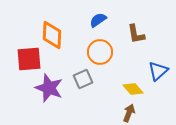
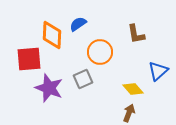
blue semicircle: moved 20 px left, 4 px down
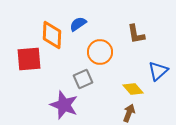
purple star: moved 15 px right, 17 px down
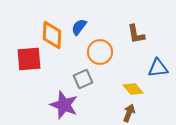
blue semicircle: moved 1 px right, 3 px down; rotated 18 degrees counterclockwise
blue triangle: moved 3 px up; rotated 35 degrees clockwise
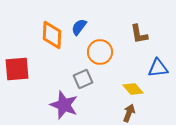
brown L-shape: moved 3 px right
red square: moved 12 px left, 10 px down
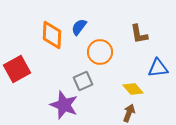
red square: rotated 24 degrees counterclockwise
gray square: moved 2 px down
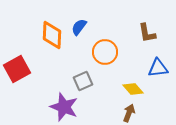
brown L-shape: moved 8 px right, 1 px up
orange circle: moved 5 px right
purple star: moved 2 px down
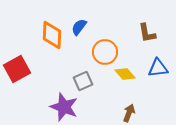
yellow diamond: moved 8 px left, 15 px up
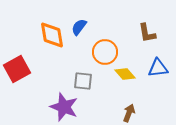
orange diamond: rotated 12 degrees counterclockwise
gray square: rotated 30 degrees clockwise
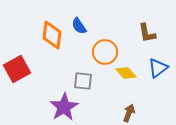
blue semicircle: moved 1 px up; rotated 72 degrees counterclockwise
orange diamond: rotated 16 degrees clockwise
blue triangle: rotated 30 degrees counterclockwise
yellow diamond: moved 1 px right, 1 px up
purple star: rotated 20 degrees clockwise
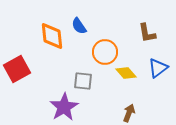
orange diamond: moved 1 px down; rotated 12 degrees counterclockwise
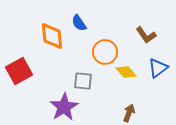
blue semicircle: moved 3 px up
brown L-shape: moved 1 px left, 2 px down; rotated 25 degrees counterclockwise
red square: moved 2 px right, 2 px down
yellow diamond: moved 1 px up
